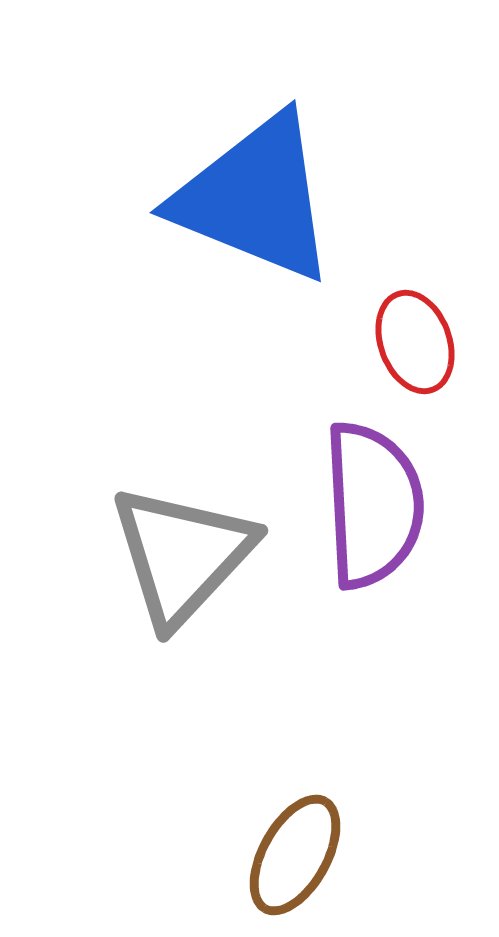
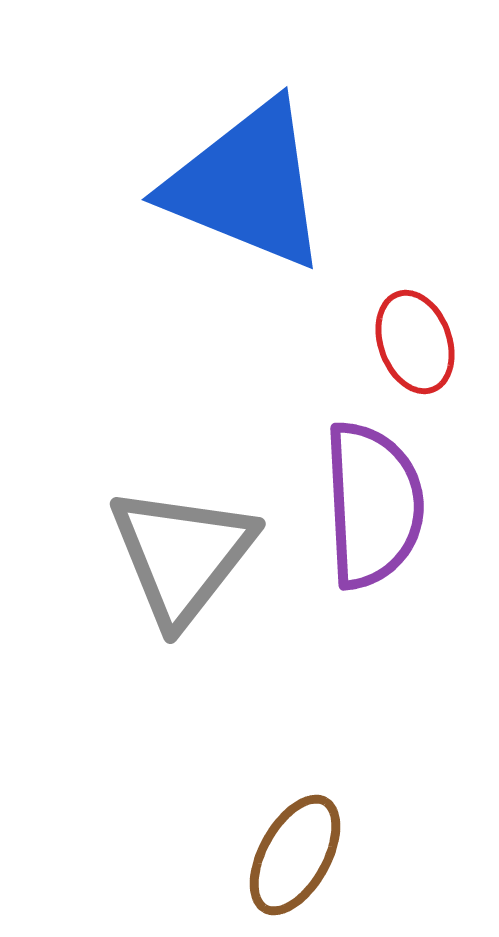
blue triangle: moved 8 px left, 13 px up
gray triangle: rotated 5 degrees counterclockwise
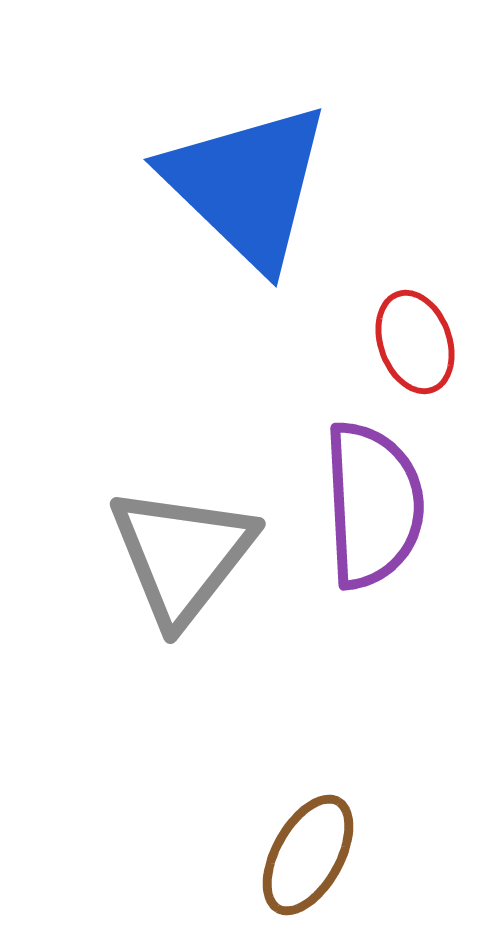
blue triangle: rotated 22 degrees clockwise
brown ellipse: moved 13 px right
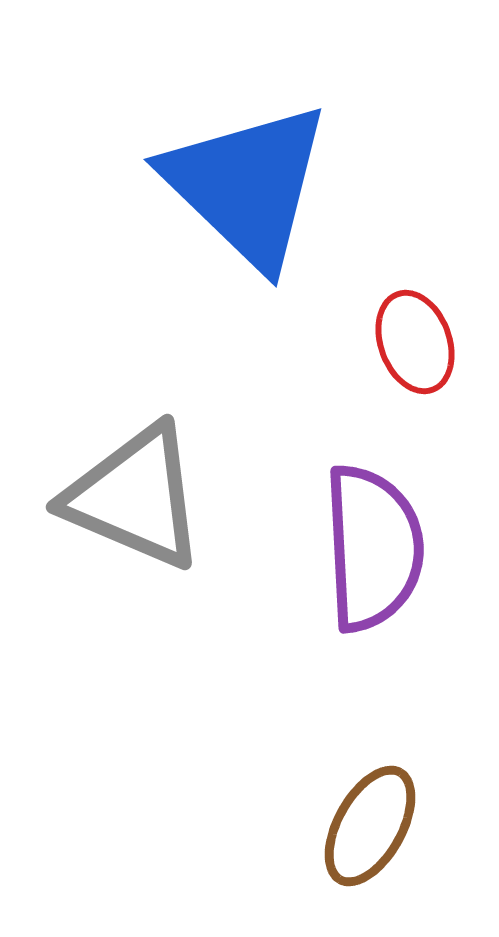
purple semicircle: moved 43 px down
gray triangle: moved 47 px left, 58 px up; rotated 45 degrees counterclockwise
brown ellipse: moved 62 px right, 29 px up
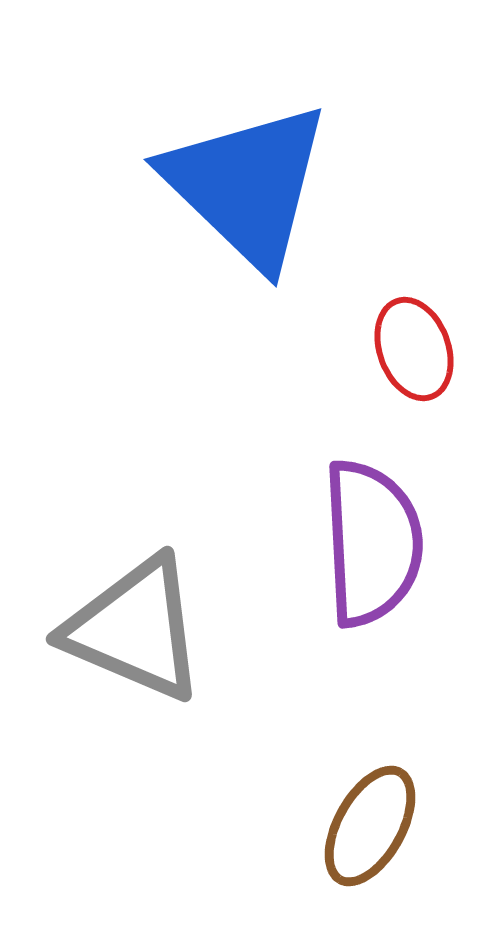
red ellipse: moved 1 px left, 7 px down
gray triangle: moved 132 px down
purple semicircle: moved 1 px left, 5 px up
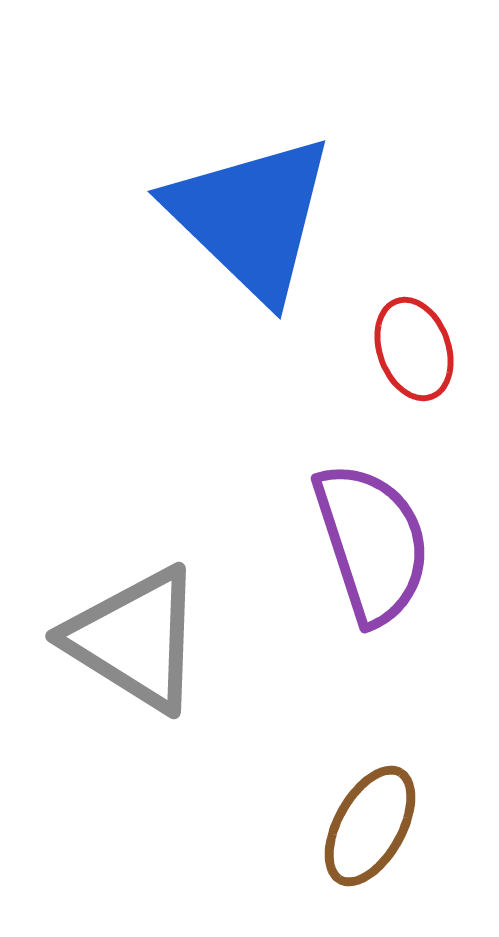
blue triangle: moved 4 px right, 32 px down
purple semicircle: rotated 15 degrees counterclockwise
gray triangle: moved 10 px down; rotated 9 degrees clockwise
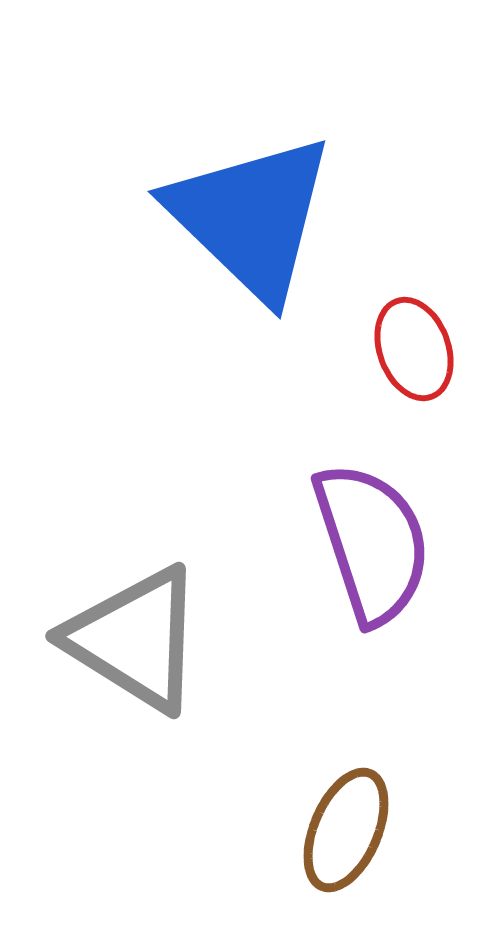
brown ellipse: moved 24 px left, 4 px down; rotated 6 degrees counterclockwise
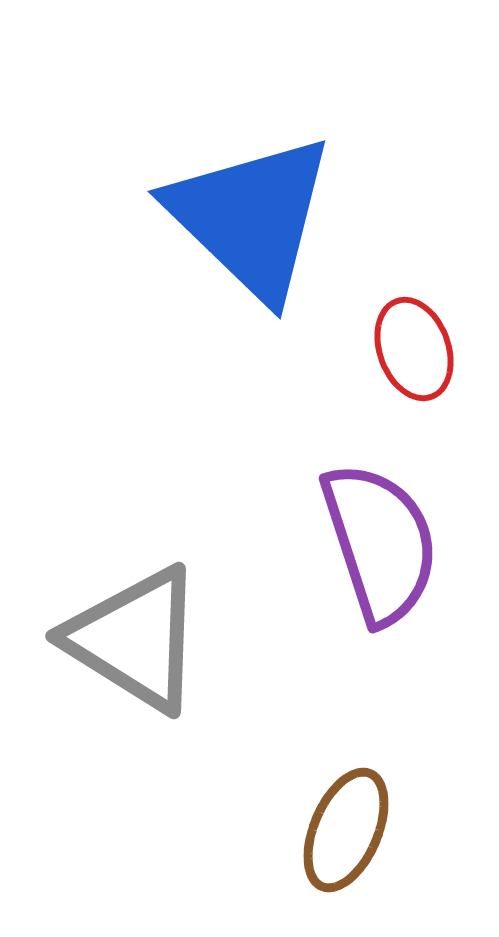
purple semicircle: moved 8 px right
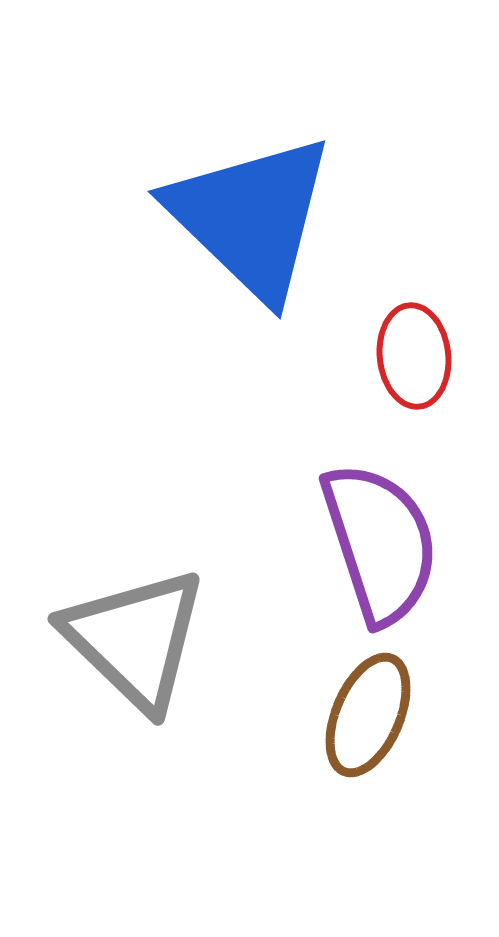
red ellipse: moved 7 px down; rotated 14 degrees clockwise
gray triangle: rotated 12 degrees clockwise
brown ellipse: moved 22 px right, 115 px up
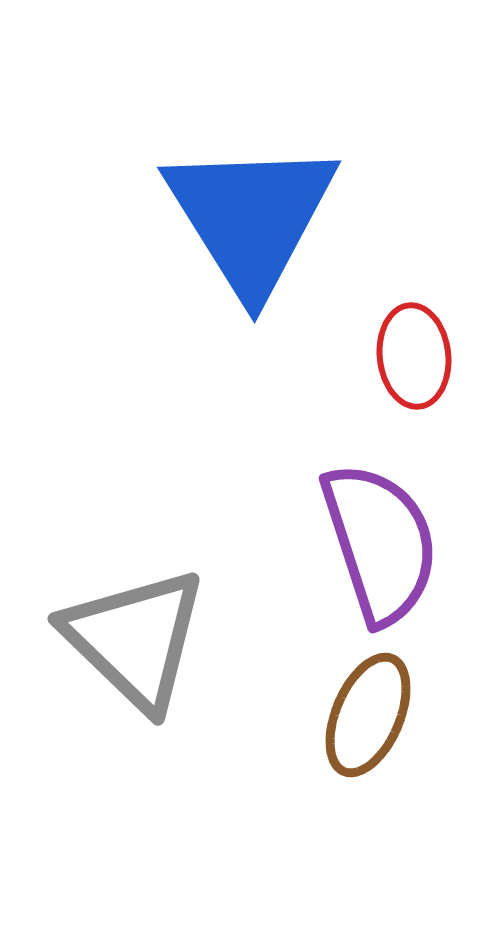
blue triangle: rotated 14 degrees clockwise
